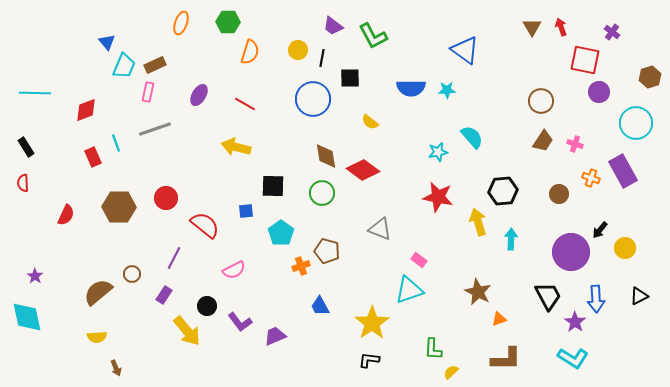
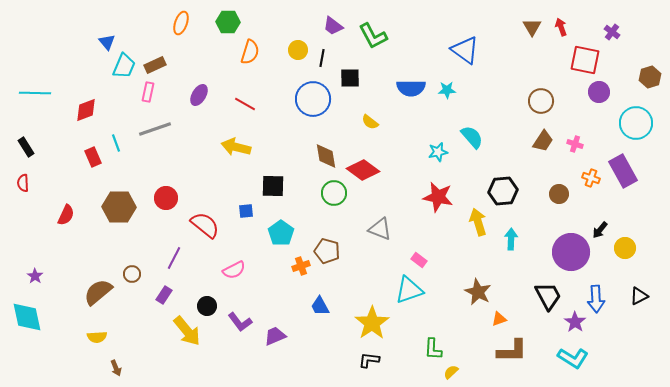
green circle at (322, 193): moved 12 px right
brown L-shape at (506, 359): moved 6 px right, 8 px up
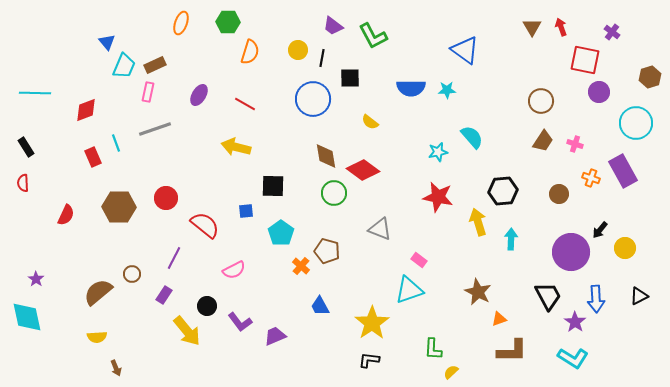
orange cross at (301, 266): rotated 30 degrees counterclockwise
purple star at (35, 276): moved 1 px right, 3 px down
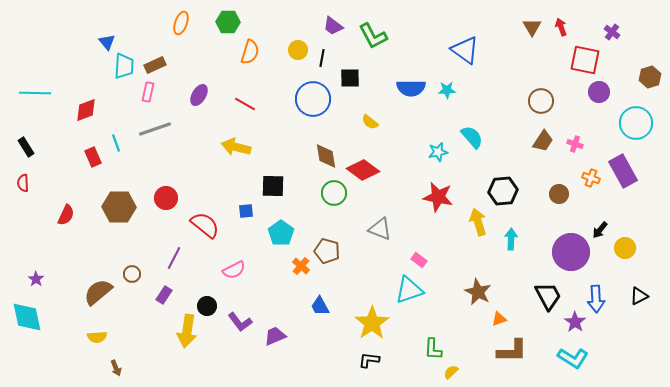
cyan trapezoid at (124, 66): rotated 20 degrees counterclockwise
yellow arrow at (187, 331): rotated 48 degrees clockwise
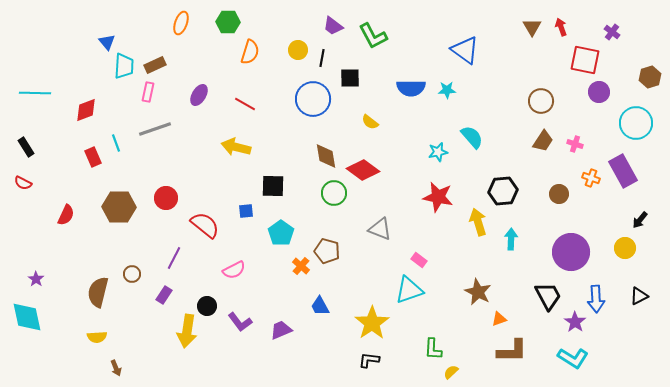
red semicircle at (23, 183): rotated 60 degrees counterclockwise
black arrow at (600, 230): moved 40 px right, 10 px up
brown semicircle at (98, 292): rotated 36 degrees counterclockwise
purple trapezoid at (275, 336): moved 6 px right, 6 px up
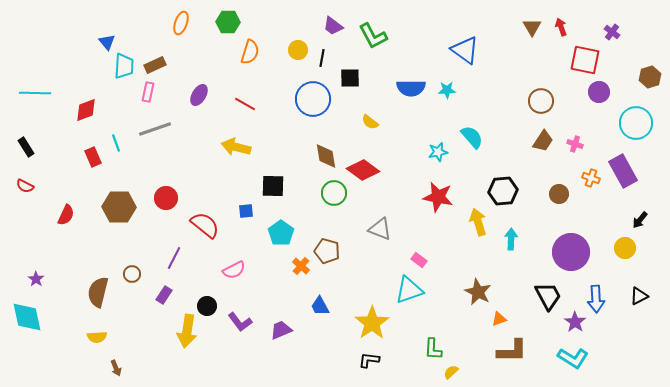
red semicircle at (23, 183): moved 2 px right, 3 px down
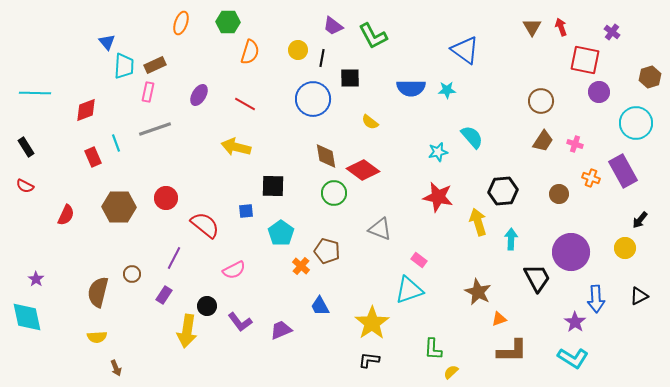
black trapezoid at (548, 296): moved 11 px left, 18 px up
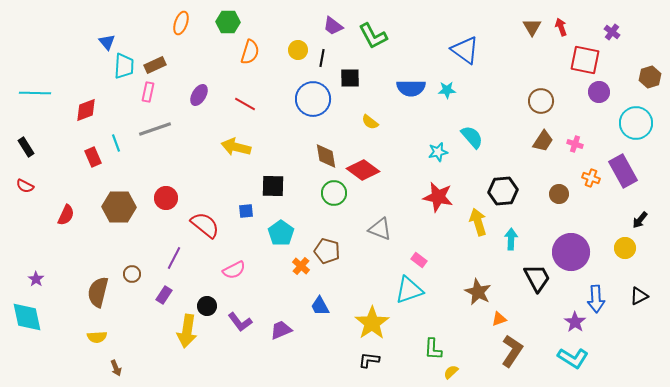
brown L-shape at (512, 351): rotated 56 degrees counterclockwise
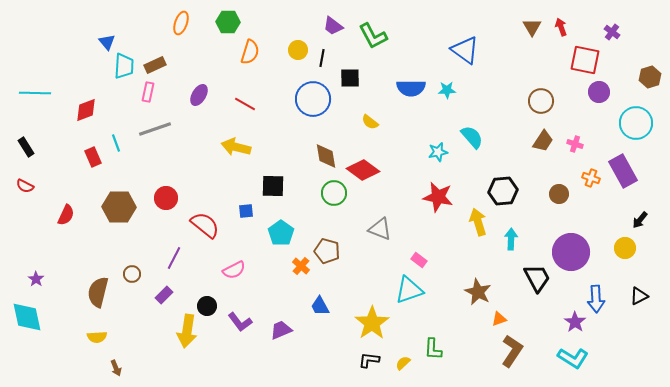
purple rectangle at (164, 295): rotated 12 degrees clockwise
yellow semicircle at (451, 372): moved 48 px left, 9 px up
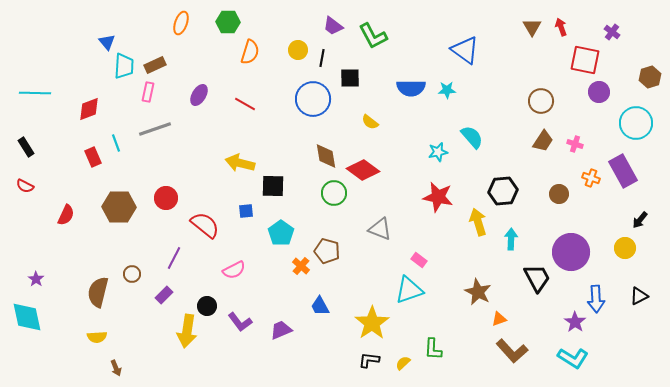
red diamond at (86, 110): moved 3 px right, 1 px up
yellow arrow at (236, 147): moved 4 px right, 16 px down
brown L-shape at (512, 351): rotated 104 degrees clockwise
